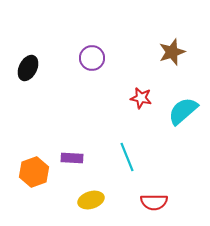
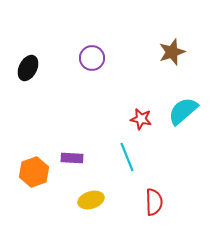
red star: moved 21 px down
red semicircle: rotated 92 degrees counterclockwise
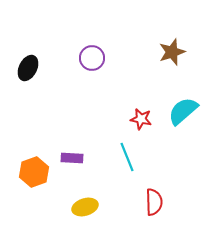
yellow ellipse: moved 6 px left, 7 px down
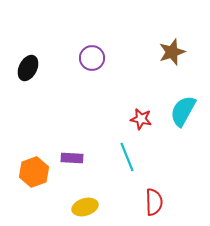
cyan semicircle: rotated 20 degrees counterclockwise
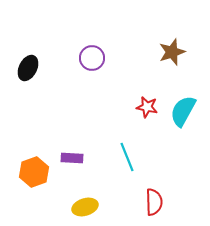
red star: moved 6 px right, 12 px up
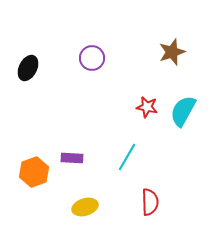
cyan line: rotated 52 degrees clockwise
red semicircle: moved 4 px left
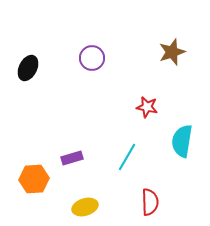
cyan semicircle: moved 1 px left, 30 px down; rotated 20 degrees counterclockwise
purple rectangle: rotated 20 degrees counterclockwise
orange hexagon: moved 7 px down; rotated 16 degrees clockwise
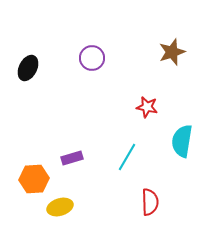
yellow ellipse: moved 25 px left
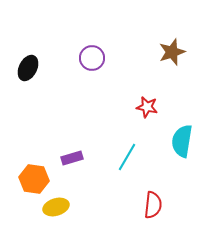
orange hexagon: rotated 12 degrees clockwise
red semicircle: moved 3 px right, 3 px down; rotated 8 degrees clockwise
yellow ellipse: moved 4 px left
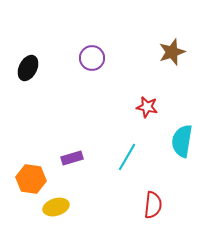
orange hexagon: moved 3 px left
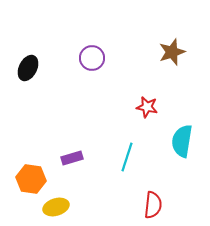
cyan line: rotated 12 degrees counterclockwise
